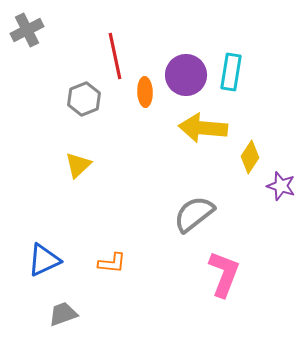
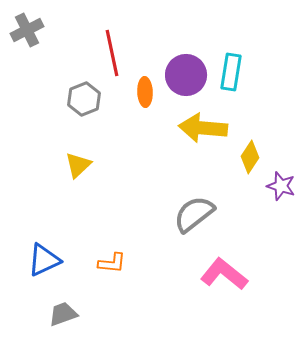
red line: moved 3 px left, 3 px up
pink L-shape: rotated 72 degrees counterclockwise
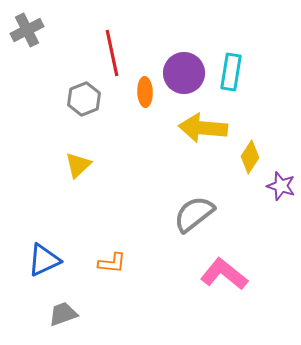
purple circle: moved 2 px left, 2 px up
